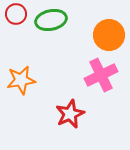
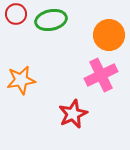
red star: moved 3 px right
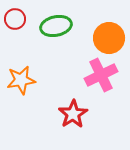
red circle: moved 1 px left, 5 px down
green ellipse: moved 5 px right, 6 px down
orange circle: moved 3 px down
red star: rotated 8 degrees counterclockwise
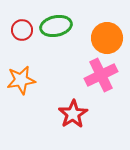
red circle: moved 7 px right, 11 px down
orange circle: moved 2 px left
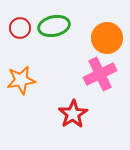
green ellipse: moved 2 px left
red circle: moved 2 px left, 2 px up
pink cross: moved 1 px left, 1 px up
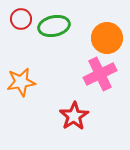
red circle: moved 1 px right, 9 px up
orange star: moved 2 px down
red star: moved 1 px right, 2 px down
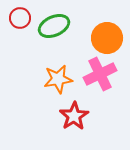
red circle: moved 1 px left, 1 px up
green ellipse: rotated 12 degrees counterclockwise
orange star: moved 37 px right, 3 px up
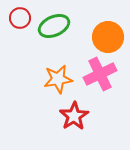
orange circle: moved 1 px right, 1 px up
